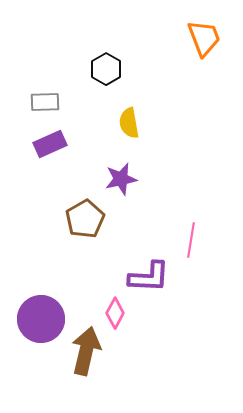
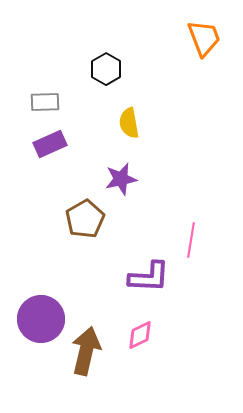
pink diamond: moved 25 px right, 22 px down; rotated 36 degrees clockwise
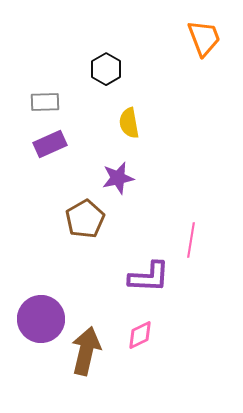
purple star: moved 3 px left, 1 px up
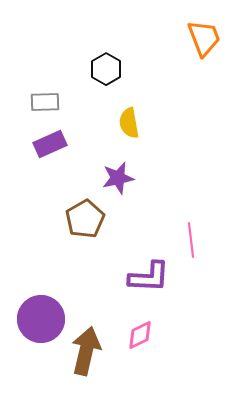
pink line: rotated 16 degrees counterclockwise
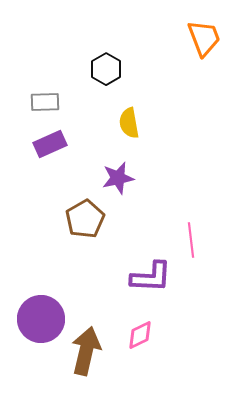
purple L-shape: moved 2 px right
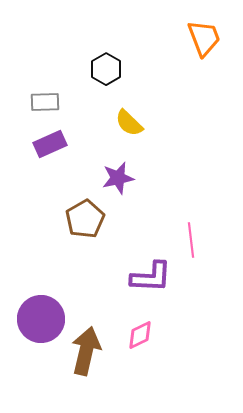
yellow semicircle: rotated 36 degrees counterclockwise
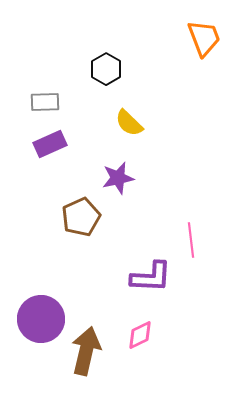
brown pentagon: moved 4 px left, 2 px up; rotated 6 degrees clockwise
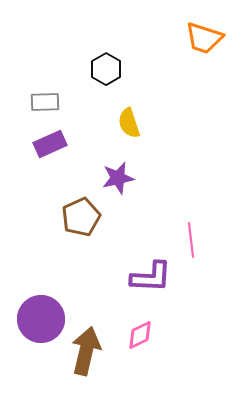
orange trapezoid: rotated 129 degrees clockwise
yellow semicircle: rotated 28 degrees clockwise
